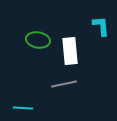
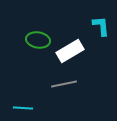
white rectangle: rotated 64 degrees clockwise
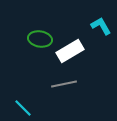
cyan L-shape: rotated 25 degrees counterclockwise
green ellipse: moved 2 px right, 1 px up
cyan line: rotated 42 degrees clockwise
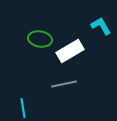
cyan line: rotated 36 degrees clockwise
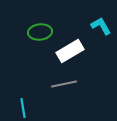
green ellipse: moved 7 px up; rotated 15 degrees counterclockwise
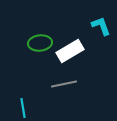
cyan L-shape: rotated 10 degrees clockwise
green ellipse: moved 11 px down
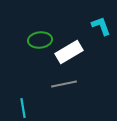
green ellipse: moved 3 px up
white rectangle: moved 1 px left, 1 px down
